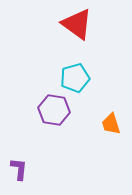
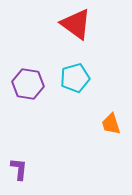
red triangle: moved 1 px left
purple hexagon: moved 26 px left, 26 px up
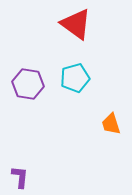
purple L-shape: moved 1 px right, 8 px down
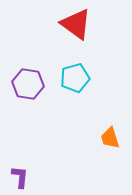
orange trapezoid: moved 1 px left, 14 px down
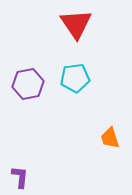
red triangle: rotated 20 degrees clockwise
cyan pentagon: rotated 8 degrees clockwise
purple hexagon: rotated 20 degrees counterclockwise
